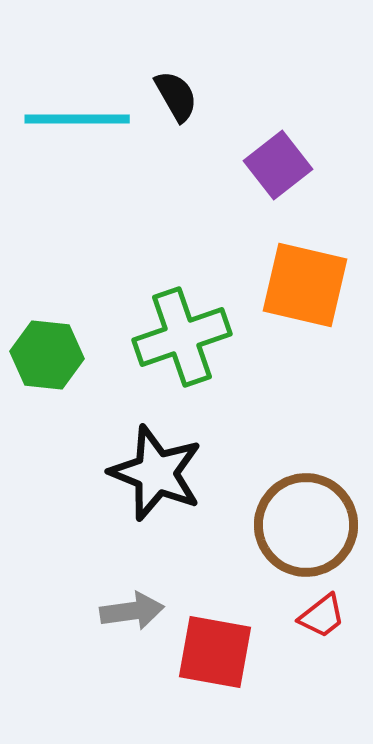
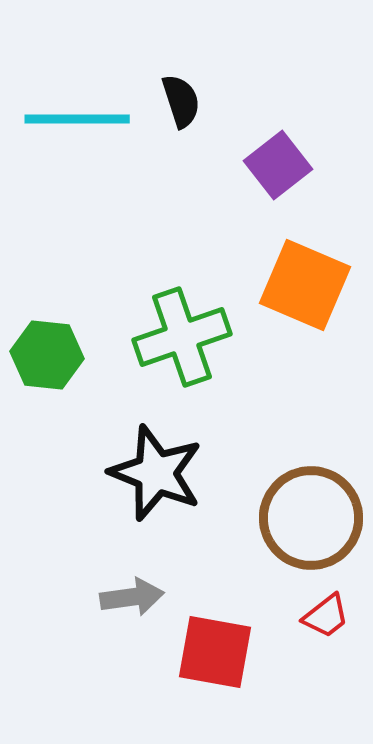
black semicircle: moved 5 px right, 5 px down; rotated 12 degrees clockwise
orange square: rotated 10 degrees clockwise
brown circle: moved 5 px right, 7 px up
gray arrow: moved 14 px up
red trapezoid: moved 4 px right
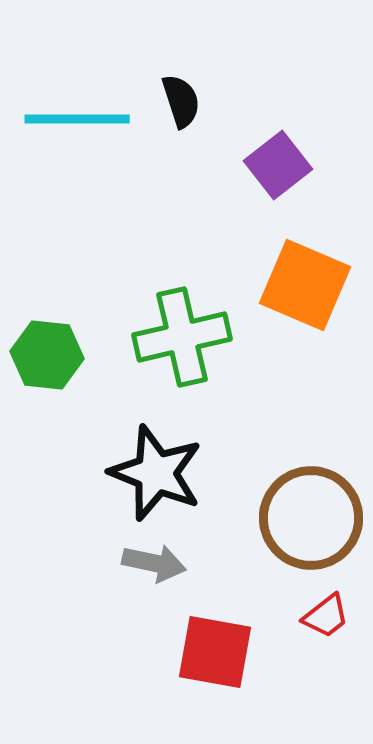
green cross: rotated 6 degrees clockwise
gray arrow: moved 22 px right, 34 px up; rotated 20 degrees clockwise
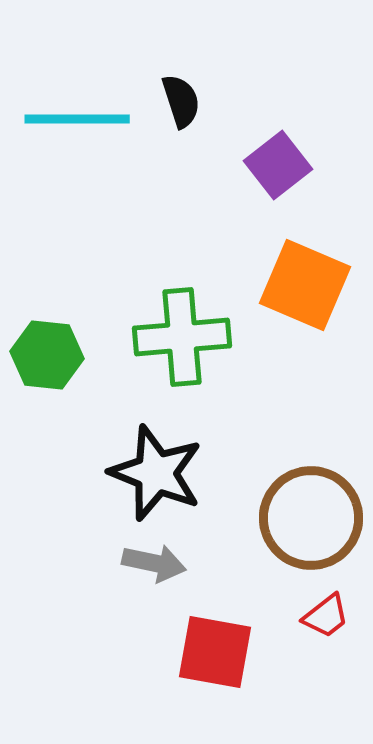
green cross: rotated 8 degrees clockwise
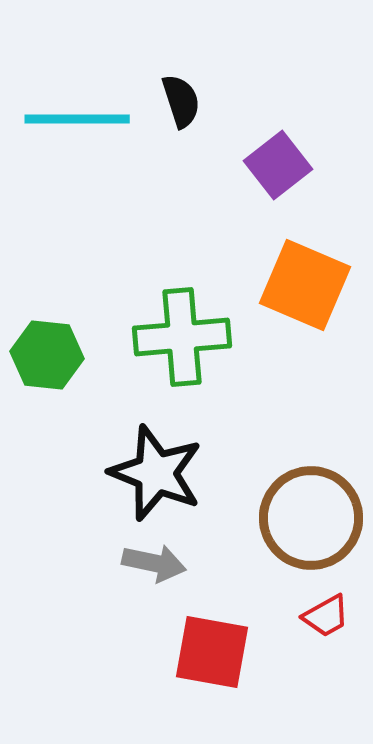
red trapezoid: rotated 9 degrees clockwise
red square: moved 3 px left
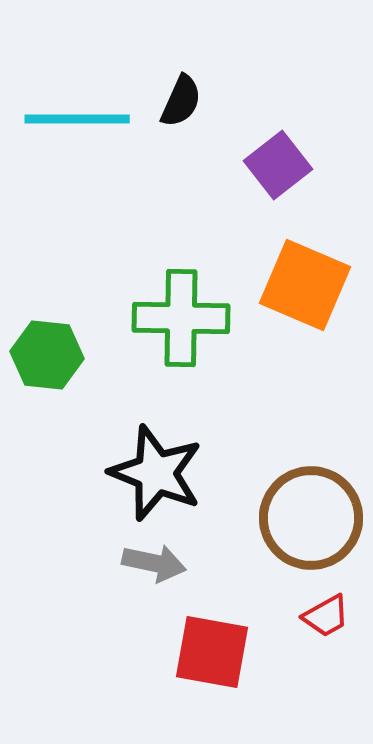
black semicircle: rotated 42 degrees clockwise
green cross: moved 1 px left, 19 px up; rotated 6 degrees clockwise
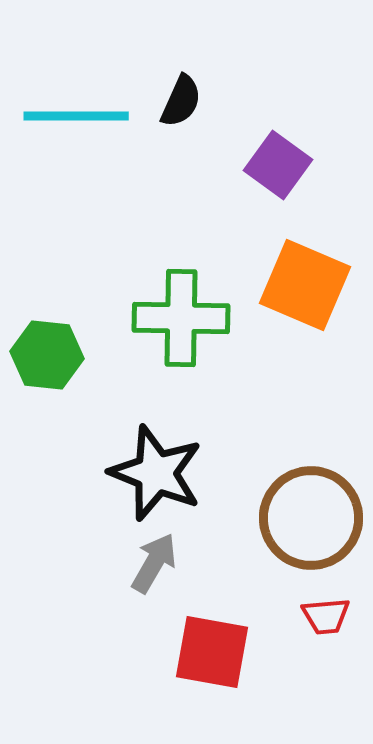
cyan line: moved 1 px left, 3 px up
purple square: rotated 16 degrees counterclockwise
gray arrow: rotated 72 degrees counterclockwise
red trapezoid: rotated 24 degrees clockwise
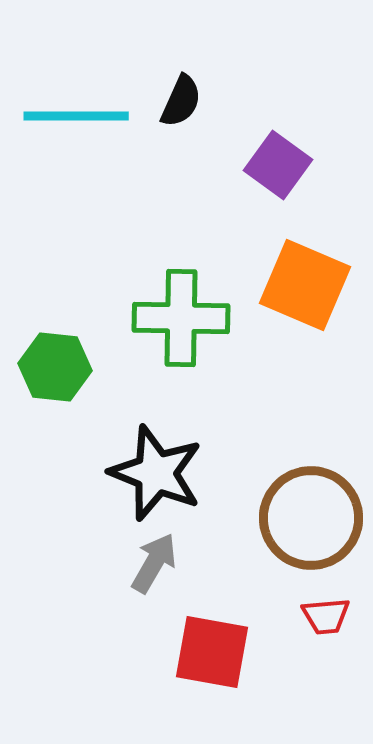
green hexagon: moved 8 px right, 12 px down
